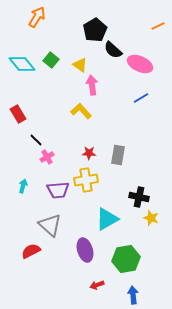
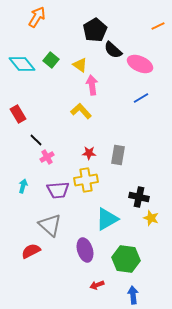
green hexagon: rotated 16 degrees clockwise
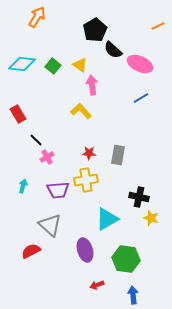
green square: moved 2 px right, 6 px down
cyan diamond: rotated 44 degrees counterclockwise
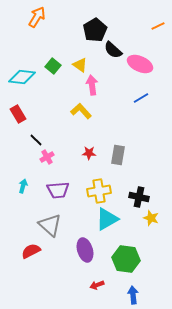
cyan diamond: moved 13 px down
yellow cross: moved 13 px right, 11 px down
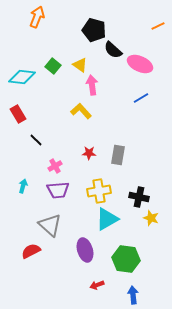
orange arrow: rotated 10 degrees counterclockwise
black pentagon: moved 1 px left; rotated 25 degrees counterclockwise
pink cross: moved 8 px right, 9 px down
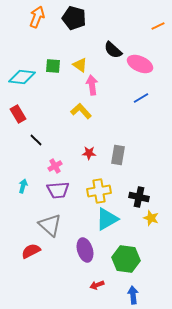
black pentagon: moved 20 px left, 12 px up
green square: rotated 35 degrees counterclockwise
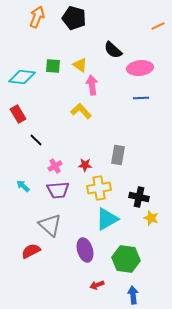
pink ellipse: moved 4 px down; rotated 30 degrees counterclockwise
blue line: rotated 28 degrees clockwise
red star: moved 4 px left, 12 px down
cyan arrow: rotated 64 degrees counterclockwise
yellow cross: moved 3 px up
